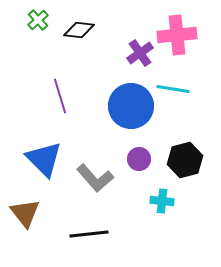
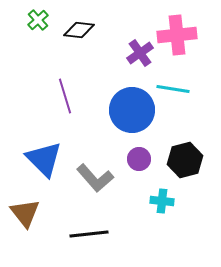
purple line: moved 5 px right
blue circle: moved 1 px right, 4 px down
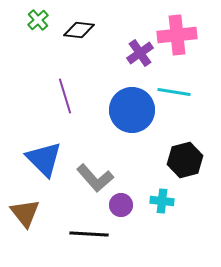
cyan line: moved 1 px right, 3 px down
purple circle: moved 18 px left, 46 px down
black line: rotated 9 degrees clockwise
